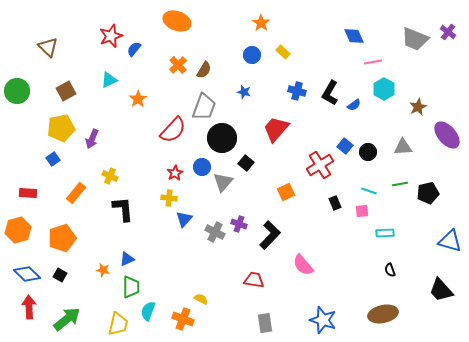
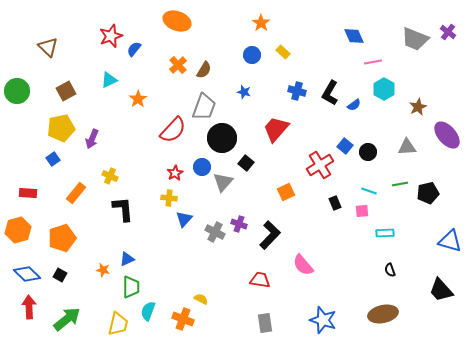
gray triangle at (403, 147): moved 4 px right
red trapezoid at (254, 280): moved 6 px right
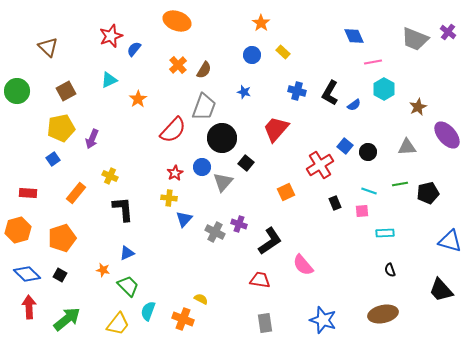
black L-shape at (270, 235): moved 6 px down; rotated 12 degrees clockwise
blue triangle at (127, 259): moved 6 px up
green trapezoid at (131, 287): moved 3 px left, 1 px up; rotated 45 degrees counterclockwise
yellow trapezoid at (118, 324): rotated 25 degrees clockwise
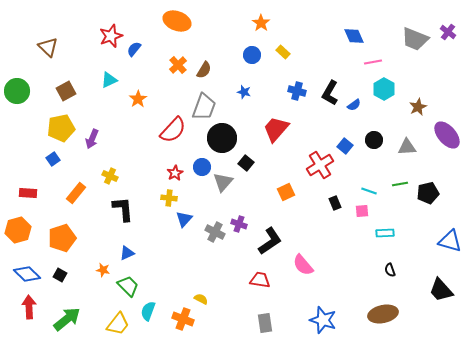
black circle at (368, 152): moved 6 px right, 12 px up
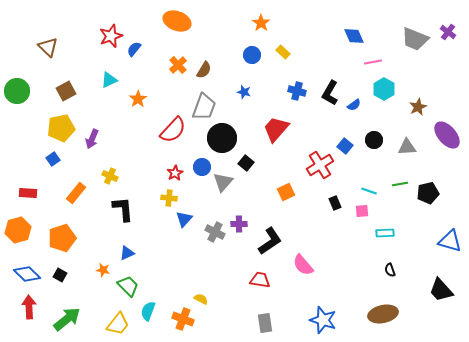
purple cross at (239, 224): rotated 21 degrees counterclockwise
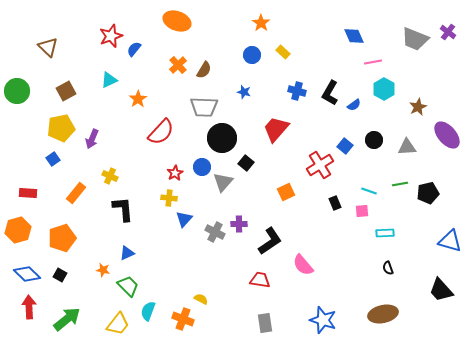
gray trapezoid at (204, 107): rotated 72 degrees clockwise
red semicircle at (173, 130): moved 12 px left, 2 px down
black semicircle at (390, 270): moved 2 px left, 2 px up
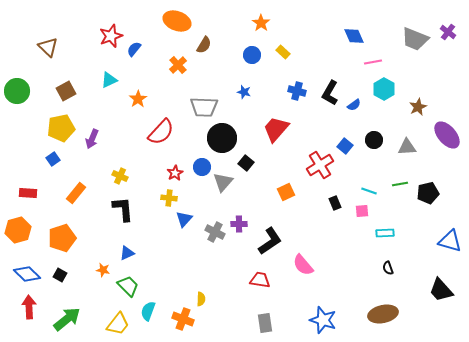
brown semicircle at (204, 70): moved 25 px up
yellow cross at (110, 176): moved 10 px right
yellow semicircle at (201, 299): rotated 64 degrees clockwise
